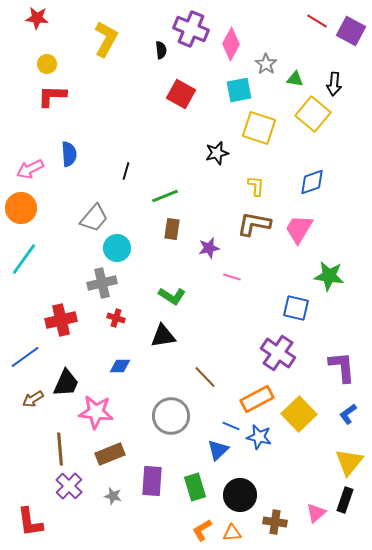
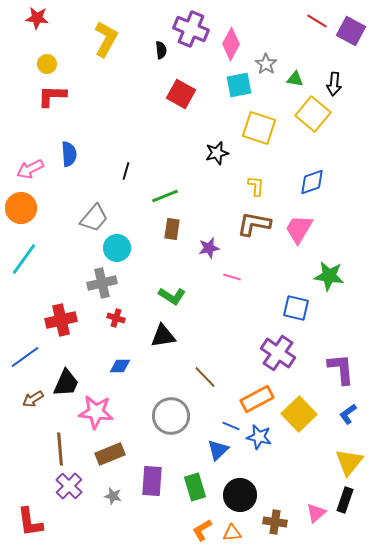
cyan square at (239, 90): moved 5 px up
purple L-shape at (342, 367): moved 1 px left, 2 px down
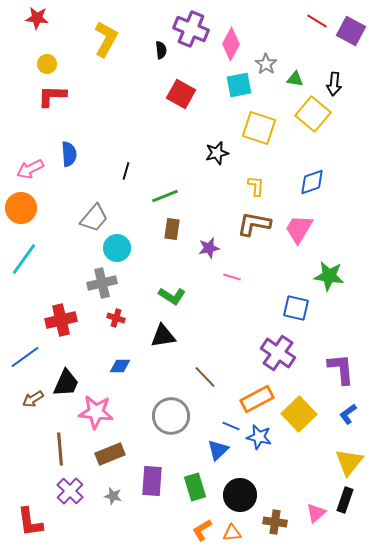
purple cross at (69, 486): moved 1 px right, 5 px down
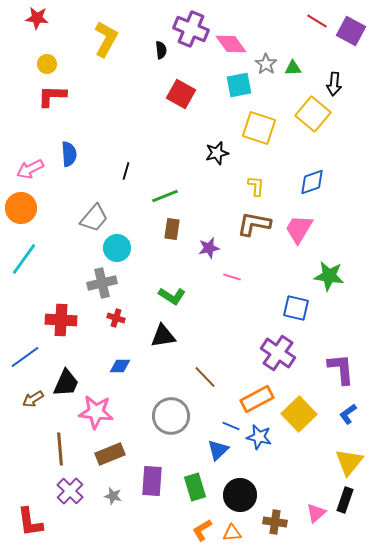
pink diamond at (231, 44): rotated 64 degrees counterclockwise
green triangle at (295, 79): moved 2 px left, 11 px up; rotated 12 degrees counterclockwise
red cross at (61, 320): rotated 16 degrees clockwise
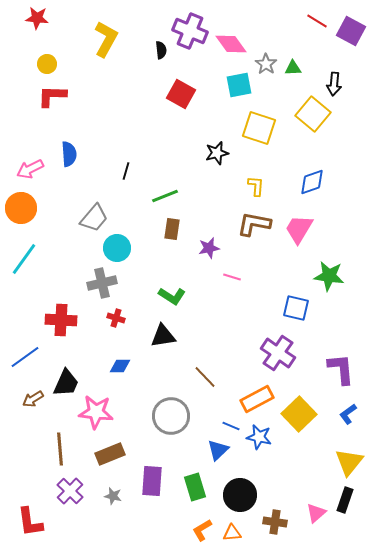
purple cross at (191, 29): moved 1 px left, 2 px down
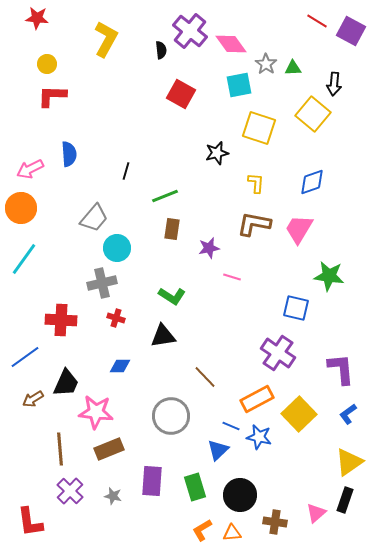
purple cross at (190, 31): rotated 16 degrees clockwise
yellow L-shape at (256, 186): moved 3 px up
brown rectangle at (110, 454): moved 1 px left, 5 px up
yellow triangle at (349, 462): rotated 16 degrees clockwise
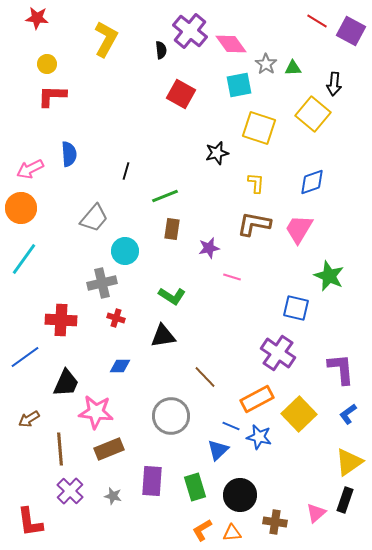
cyan circle at (117, 248): moved 8 px right, 3 px down
green star at (329, 276): rotated 16 degrees clockwise
brown arrow at (33, 399): moved 4 px left, 20 px down
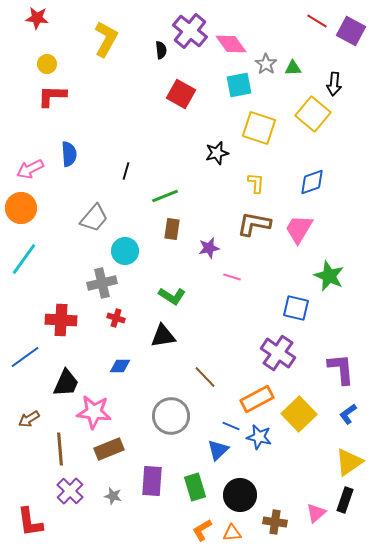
pink star at (96, 412): moved 2 px left
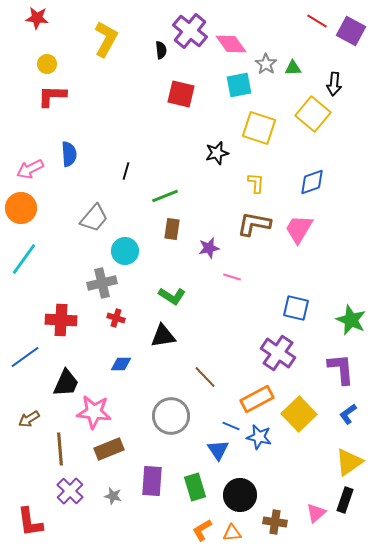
red square at (181, 94): rotated 16 degrees counterclockwise
green star at (329, 276): moved 22 px right, 44 px down
blue diamond at (120, 366): moved 1 px right, 2 px up
blue triangle at (218, 450): rotated 20 degrees counterclockwise
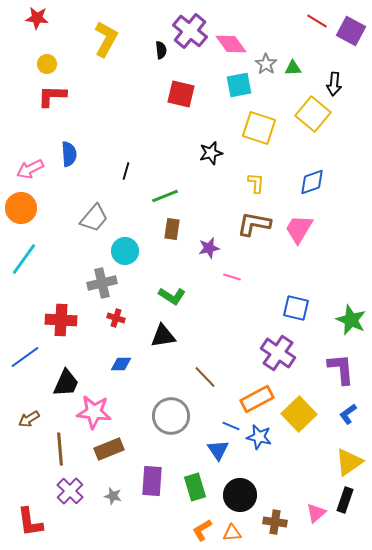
black star at (217, 153): moved 6 px left
